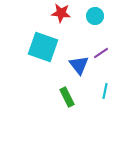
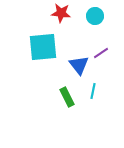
cyan square: rotated 24 degrees counterclockwise
cyan line: moved 12 px left
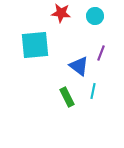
cyan square: moved 8 px left, 2 px up
purple line: rotated 35 degrees counterclockwise
blue triangle: moved 1 px down; rotated 15 degrees counterclockwise
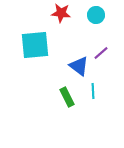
cyan circle: moved 1 px right, 1 px up
purple line: rotated 28 degrees clockwise
cyan line: rotated 14 degrees counterclockwise
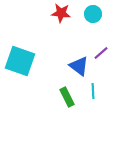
cyan circle: moved 3 px left, 1 px up
cyan square: moved 15 px left, 16 px down; rotated 24 degrees clockwise
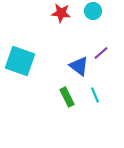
cyan circle: moved 3 px up
cyan line: moved 2 px right, 4 px down; rotated 21 degrees counterclockwise
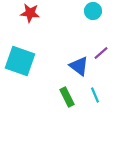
red star: moved 31 px left
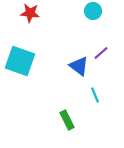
green rectangle: moved 23 px down
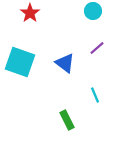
red star: rotated 30 degrees clockwise
purple line: moved 4 px left, 5 px up
cyan square: moved 1 px down
blue triangle: moved 14 px left, 3 px up
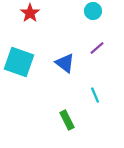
cyan square: moved 1 px left
